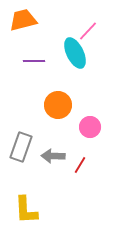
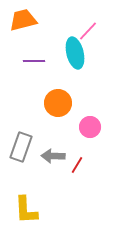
cyan ellipse: rotated 12 degrees clockwise
orange circle: moved 2 px up
red line: moved 3 px left
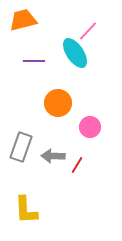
cyan ellipse: rotated 20 degrees counterclockwise
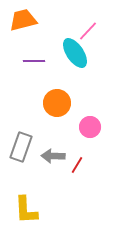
orange circle: moved 1 px left
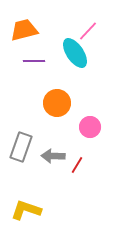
orange trapezoid: moved 1 px right, 10 px down
yellow L-shape: rotated 112 degrees clockwise
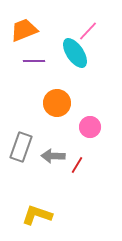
orange trapezoid: rotated 8 degrees counterclockwise
yellow L-shape: moved 11 px right, 5 px down
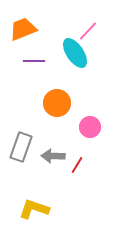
orange trapezoid: moved 1 px left, 1 px up
yellow L-shape: moved 3 px left, 6 px up
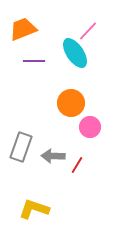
orange circle: moved 14 px right
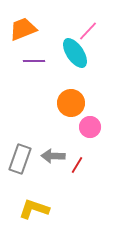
gray rectangle: moved 1 px left, 12 px down
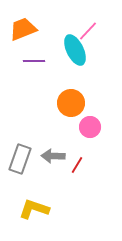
cyan ellipse: moved 3 px up; rotated 8 degrees clockwise
